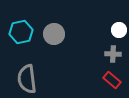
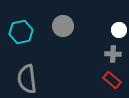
gray circle: moved 9 px right, 8 px up
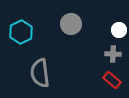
gray circle: moved 8 px right, 2 px up
cyan hexagon: rotated 15 degrees counterclockwise
gray semicircle: moved 13 px right, 6 px up
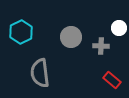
gray circle: moved 13 px down
white circle: moved 2 px up
gray cross: moved 12 px left, 8 px up
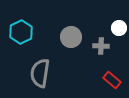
gray semicircle: rotated 16 degrees clockwise
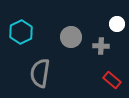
white circle: moved 2 px left, 4 px up
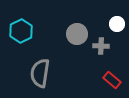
cyan hexagon: moved 1 px up
gray circle: moved 6 px right, 3 px up
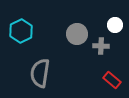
white circle: moved 2 px left, 1 px down
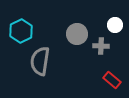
gray semicircle: moved 12 px up
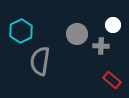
white circle: moved 2 px left
